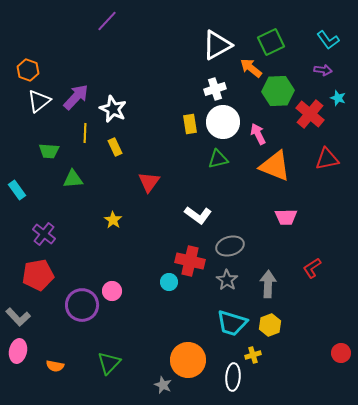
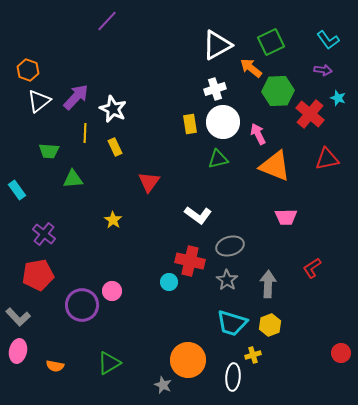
green triangle at (109, 363): rotated 15 degrees clockwise
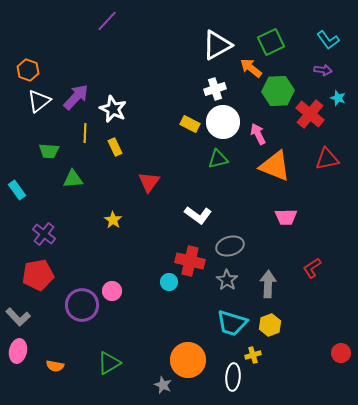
yellow rectangle at (190, 124): rotated 54 degrees counterclockwise
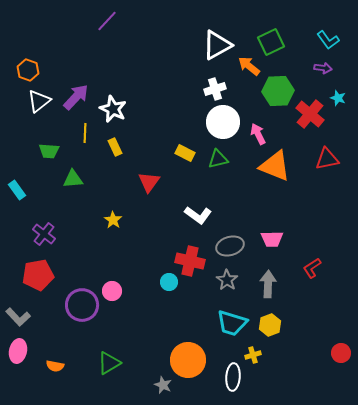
orange arrow at (251, 68): moved 2 px left, 2 px up
purple arrow at (323, 70): moved 2 px up
yellow rectangle at (190, 124): moved 5 px left, 29 px down
pink trapezoid at (286, 217): moved 14 px left, 22 px down
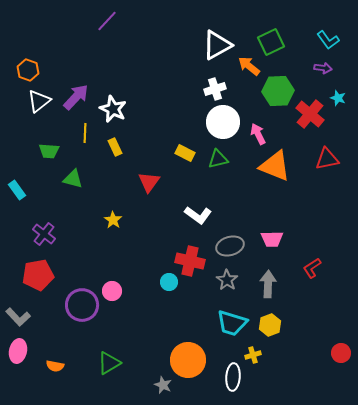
green triangle at (73, 179): rotated 20 degrees clockwise
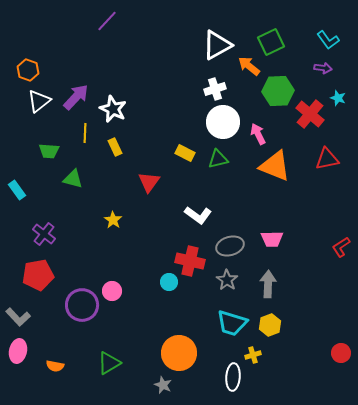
red L-shape at (312, 268): moved 29 px right, 21 px up
orange circle at (188, 360): moved 9 px left, 7 px up
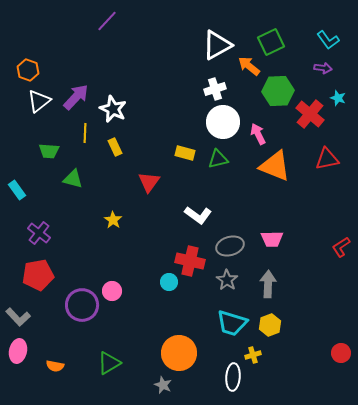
yellow rectangle at (185, 153): rotated 12 degrees counterclockwise
purple cross at (44, 234): moved 5 px left, 1 px up
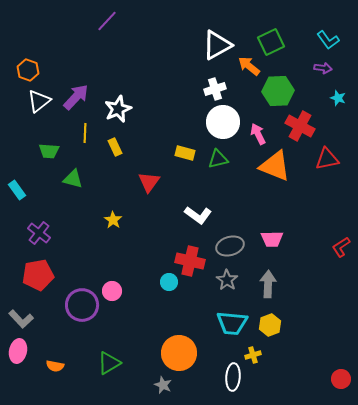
white star at (113, 109): moved 5 px right; rotated 24 degrees clockwise
red cross at (310, 114): moved 10 px left, 12 px down; rotated 12 degrees counterclockwise
gray L-shape at (18, 317): moved 3 px right, 2 px down
cyan trapezoid at (232, 323): rotated 12 degrees counterclockwise
red circle at (341, 353): moved 26 px down
